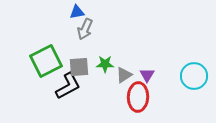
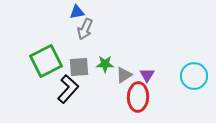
black L-shape: moved 3 px down; rotated 20 degrees counterclockwise
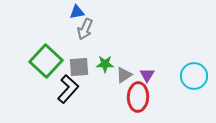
green square: rotated 20 degrees counterclockwise
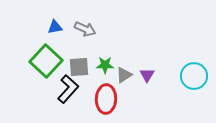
blue triangle: moved 22 px left, 15 px down
gray arrow: rotated 90 degrees counterclockwise
green star: moved 1 px down
red ellipse: moved 32 px left, 2 px down
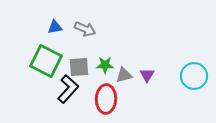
green square: rotated 16 degrees counterclockwise
gray triangle: rotated 18 degrees clockwise
